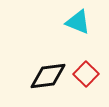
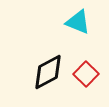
black diamond: moved 4 px up; rotated 21 degrees counterclockwise
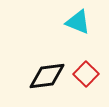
black diamond: moved 1 px left, 4 px down; rotated 21 degrees clockwise
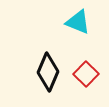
black diamond: moved 1 px right, 4 px up; rotated 60 degrees counterclockwise
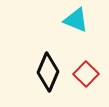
cyan triangle: moved 2 px left, 2 px up
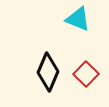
cyan triangle: moved 2 px right, 1 px up
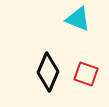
red square: rotated 25 degrees counterclockwise
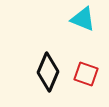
cyan triangle: moved 5 px right
